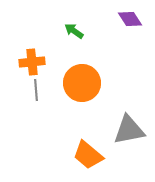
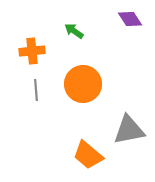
orange cross: moved 11 px up
orange circle: moved 1 px right, 1 px down
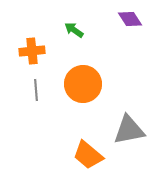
green arrow: moved 1 px up
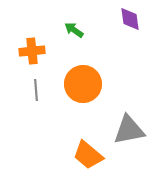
purple diamond: rotated 25 degrees clockwise
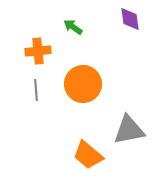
green arrow: moved 1 px left, 3 px up
orange cross: moved 6 px right
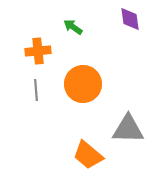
gray triangle: moved 1 px left, 1 px up; rotated 12 degrees clockwise
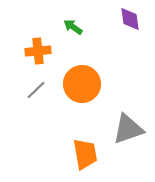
orange circle: moved 1 px left
gray line: rotated 50 degrees clockwise
gray triangle: rotated 20 degrees counterclockwise
orange trapezoid: moved 3 px left, 1 px up; rotated 140 degrees counterclockwise
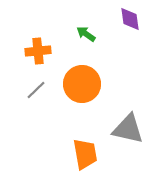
green arrow: moved 13 px right, 7 px down
gray triangle: rotated 32 degrees clockwise
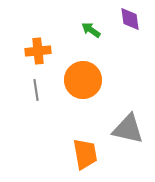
green arrow: moved 5 px right, 4 px up
orange circle: moved 1 px right, 4 px up
gray line: rotated 55 degrees counterclockwise
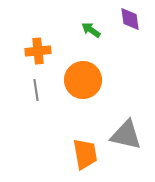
gray triangle: moved 2 px left, 6 px down
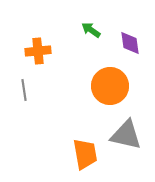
purple diamond: moved 24 px down
orange circle: moved 27 px right, 6 px down
gray line: moved 12 px left
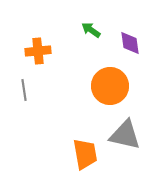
gray triangle: moved 1 px left
